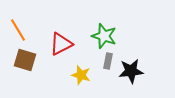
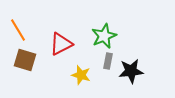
green star: rotated 30 degrees clockwise
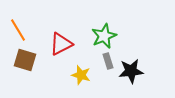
gray rectangle: rotated 28 degrees counterclockwise
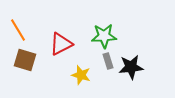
green star: rotated 20 degrees clockwise
black star: moved 4 px up
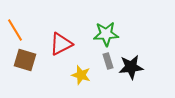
orange line: moved 3 px left
green star: moved 2 px right, 2 px up
